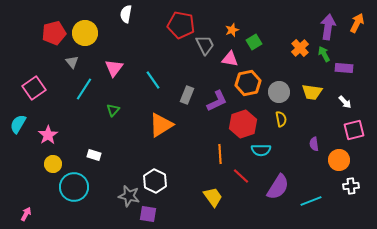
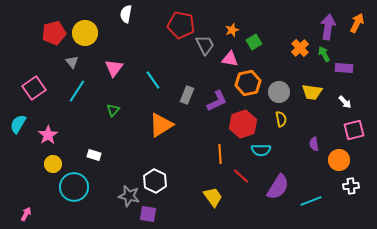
cyan line at (84, 89): moved 7 px left, 2 px down
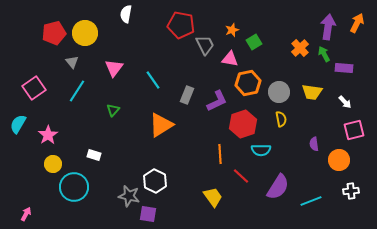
white cross at (351, 186): moved 5 px down
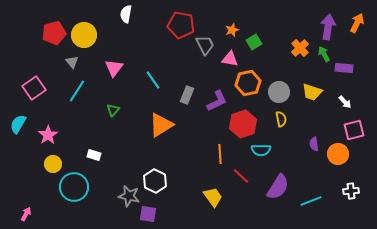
yellow circle at (85, 33): moved 1 px left, 2 px down
yellow trapezoid at (312, 92): rotated 10 degrees clockwise
orange circle at (339, 160): moved 1 px left, 6 px up
